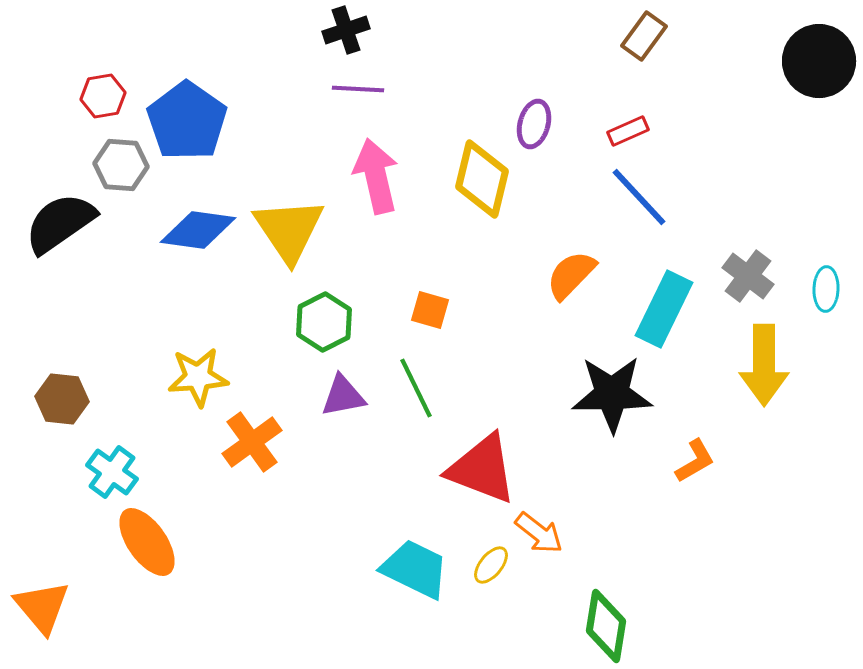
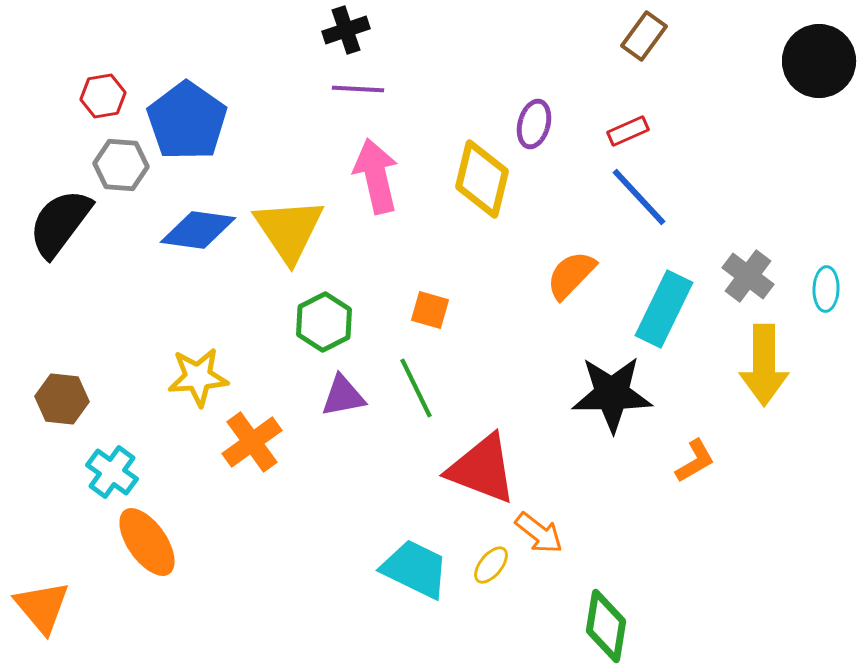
black semicircle: rotated 18 degrees counterclockwise
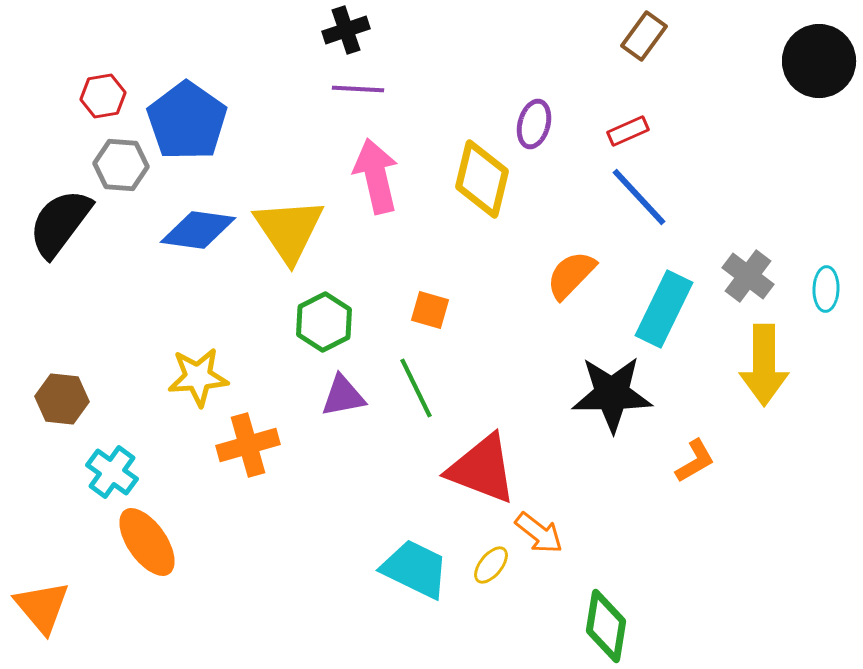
orange cross: moved 4 px left, 3 px down; rotated 20 degrees clockwise
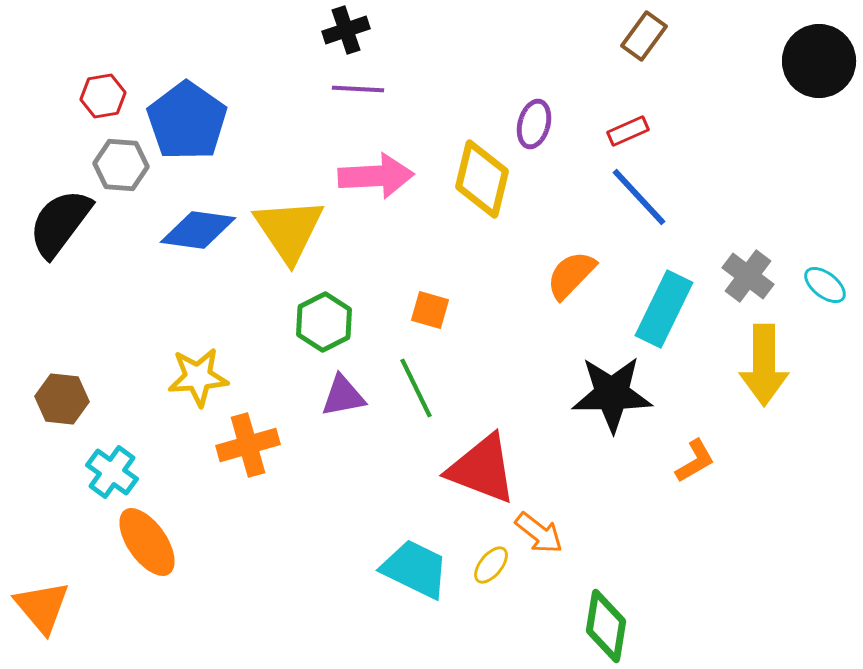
pink arrow: rotated 100 degrees clockwise
cyan ellipse: moved 1 px left, 4 px up; rotated 54 degrees counterclockwise
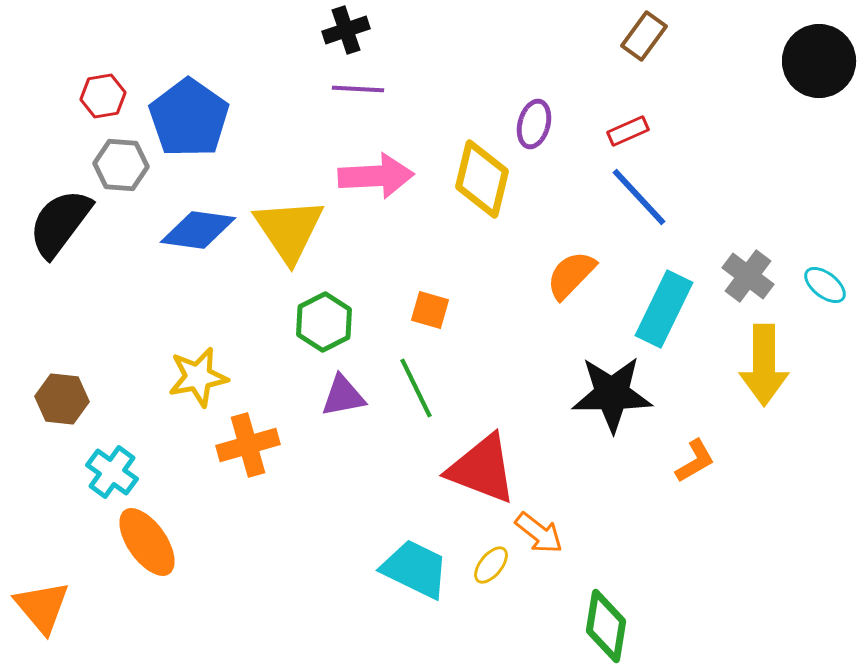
blue pentagon: moved 2 px right, 3 px up
yellow star: rotated 6 degrees counterclockwise
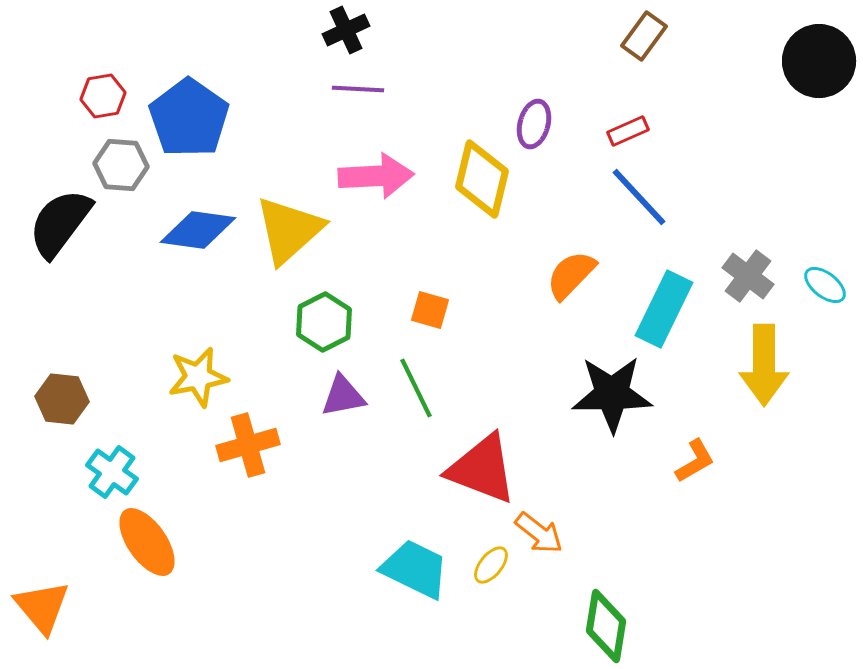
black cross: rotated 6 degrees counterclockwise
yellow triangle: rotated 22 degrees clockwise
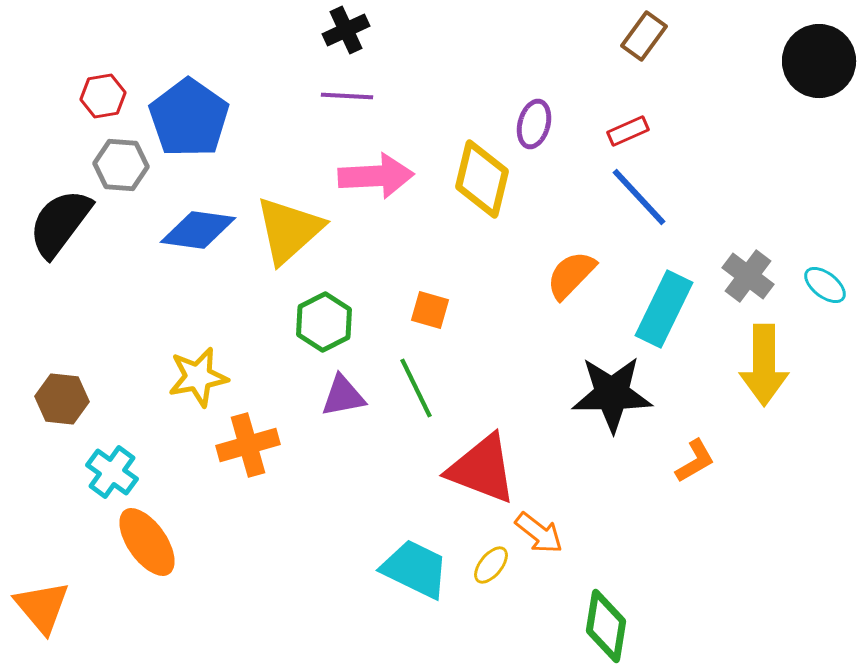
purple line: moved 11 px left, 7 px down
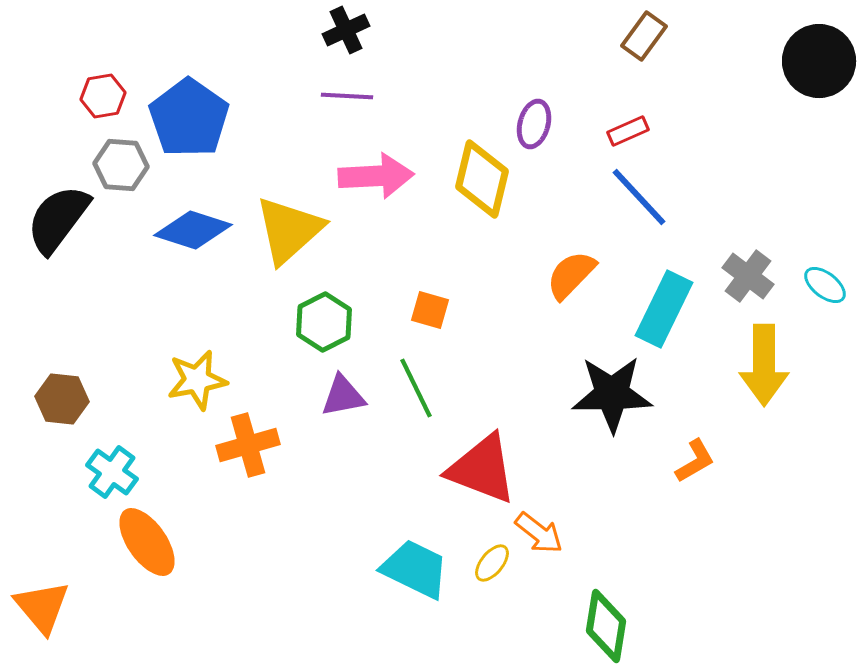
black semicircle: moved 2 px left, 4 px up
blue diamond: moved 5 px left; rotated 10 degrees clockwise
yellow star: moved 1 px left, 3 px down
yellow ellipse: moved 1 px right, 2 px up
